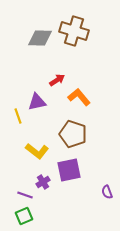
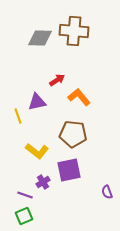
brown cross: rotated 12 degrees counterclockwise
brown pentagon: rotated 12 degrees counterclockwise
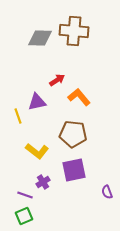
purple square: moved 5 px right
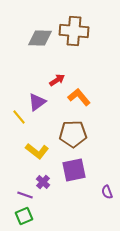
purple triangle: rotated 24 degrees counterclockwise
yellow line: moved 1 px right, 1 px down; rotated 21 degrees counterclockwise
brown pentagon: rotated 8 degrees counterclockwise
purple cross: rotated 16 degrees counterclockwise
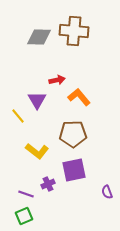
gray diamond: moved 1 px left, 1 px up
red arrow: rotated 21 degrees clockwise
purple triangle: moved 2 px up; rotated 24 degrees counterclockwise
yellow line: moved 1 px left, 1 px up
purple cross: moved 5 px right, 2 px down; rotated 24 degrees clockwise
purple line: moved 1 px right, 1 px up
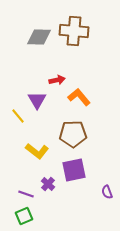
purple cross: rotated 24 degrees counterclockwise
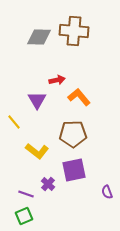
yellow line: moved 4 px left, 6 px down
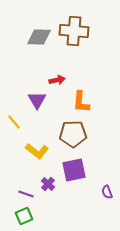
orange L-shape: moved 2 px right, 5 px down; rotated 135 degrees counterclockwise
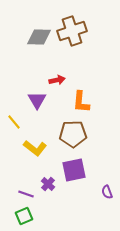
brown cross: moved 2 px left; rotated 24 degrees counterclockwise
yellow L-shape: moved 2 px left, 3 px up
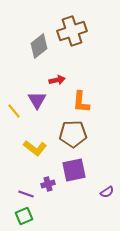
gray diamond: moved 9 px down; rotated 40 degrees counterclockwise
yellow line: moved 11 px up
purple cross: rotated 32 degrees clockwise
purple semicircle: rotated 104 degrees counterclockwise
